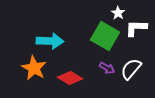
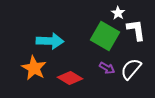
white L-shape: moved 2 px down; rotated 80 degrees clockwise
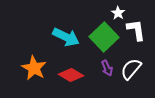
green square: moved 1 px left, 1 px down; rotated 16 degrees clockwise
cyan arrow: moved 16 px right, 4 px up; rotated 24 degrees clockwise
purple arrow: rotated 35 degrees clockwise
red diamond: moved 1 px right, 3 px up
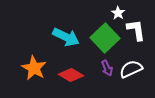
green square: moved 1 px right, 1 px down
white semicircle: rotated 25 degrees clockwise
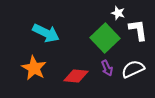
white star: rotated 16 degrees counterclockwise
white L-shape: moved 2 px right
cyan arrow: moved 20 px left, 4 px up
white semicircle: moved 2 px right
red diamond: moved 5 px right, 1 px down; rotated 25 degrees counterclockwise
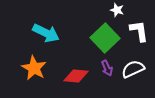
white star: moved 1 px left, 3 px up
white L-shape: moved 1 px right, 1 px down
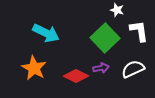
purple arrow: moved 6 px left; rotated 77 degrees counterclockwise
red diamond: rotated 20 degrees clockwise
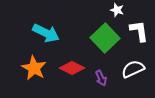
purple arrow: moved 10 px down; rotated 77 degrees clockwise
red diamond: moved 4 px left, 8 px up
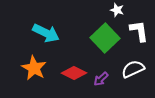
red diamond: moved 2 px right, 5 px down
purple arrow: moved 1 px down; rotated 70 degrees clockwise
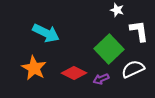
green square: moved 4 px right, 11 px down
purple arrow: rotated 21 degrees clockwise
